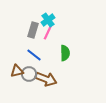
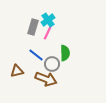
gray rectangle: moved 3 px up
blue line: moved 2 px right
gray circle: moved 23 px right, 10 px up
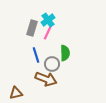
gray rectangle: moved 1 px left, 1 px down
blue line: rotated 35 degrees clockwise
brown triangle: moved 1 px left, 22 px down
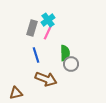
gray circle: moved 19 px right
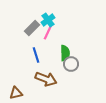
gray rectangle: rotated 28 degrees clockwise
